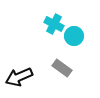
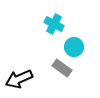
cyan circle: moved 11 px down
black arrow: moved 2 px down
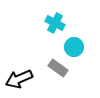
cyan cross: moved 1 px right, 1 px up
gray rectangle: moved 4 px left
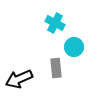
gray rectangle: moved 2 px left; rotated 48 degrees clockwise
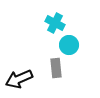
cyan circle: moved 5 px left, 2 px up
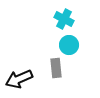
cyan cross: moved 9 px right, 4 px up
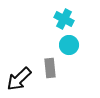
gray rectangle: moved 6 px left
black arrow: rotated 20 degrees counterclockwise
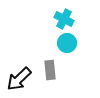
cyan circle: moved 2 px left, 2 px up
gray rectangle: moved 2 px down
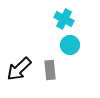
cyan circle: moved 3 px right, 2 px down
black arrow: moved 10 px up
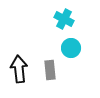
cyan circle: moved 1 px right, 3 px down
black arrow: rotated 128 degrees clockwise
